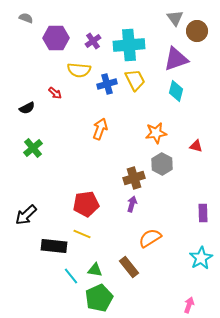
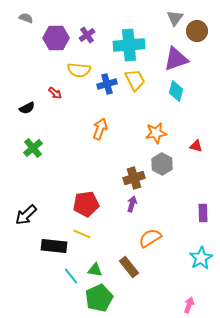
gray triangle: rotated 12 degrees clockwise
purple cross: moved 6 px left, 6 px up
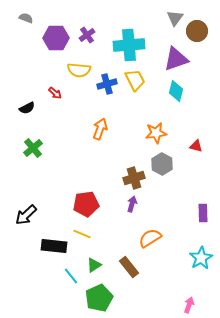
green triangle: moved 1 px left, 5 px up; rotated 42 degrees counterclockwise
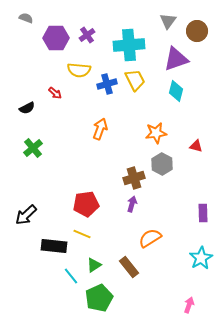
gray triangle: moved 7 px left, 3 px down
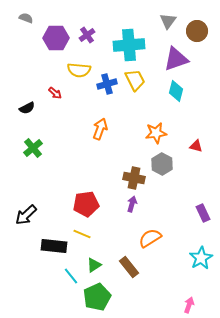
brown cross: rotated 30 degrees clockwise
purple rectangle: rotated 24 degrees counterclockwise
green pentagon: moved 2 px left, 1 px up
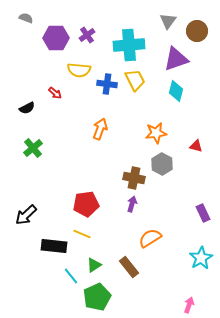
blue cross: rotated 24 degrees clockwise
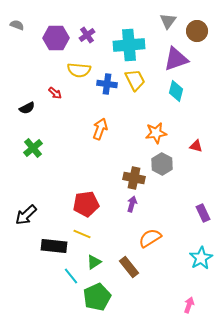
gray semicircle: moved 9 px left, 7 px down
green triangle: moved 3 px up
